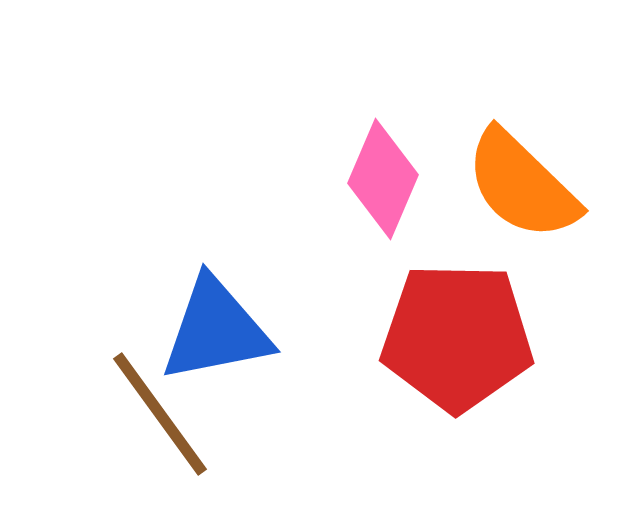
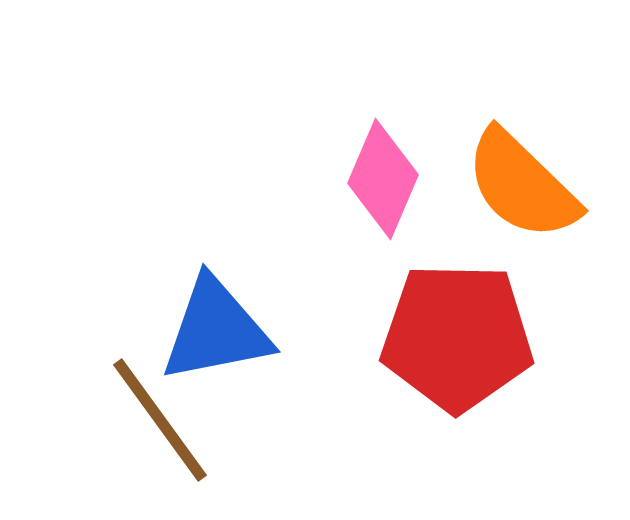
brown line: moved 6 px down
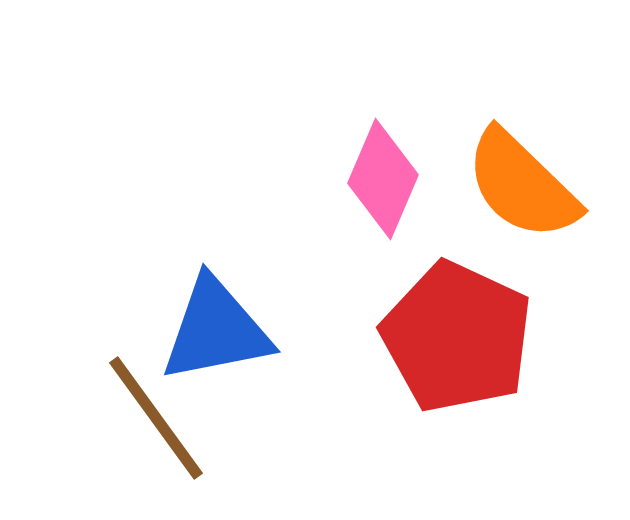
red pentagon: rotated 24 degrees clockwise
brown line: moved 4 px left, 2 px up
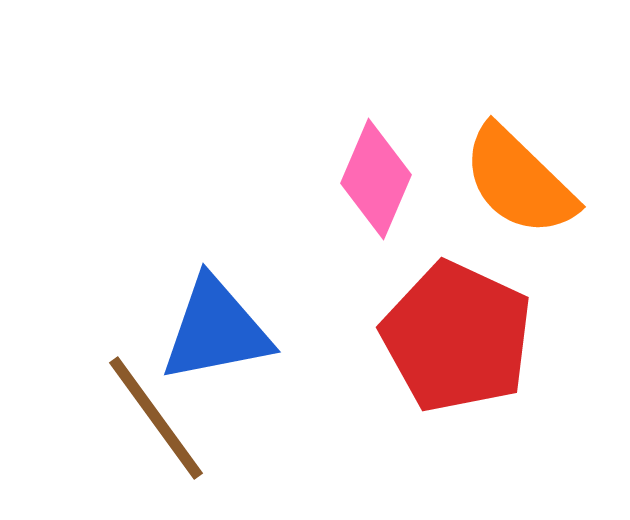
pink diamond: moved 7 px left
orange semicircle: moved 3 px left, 4 px up
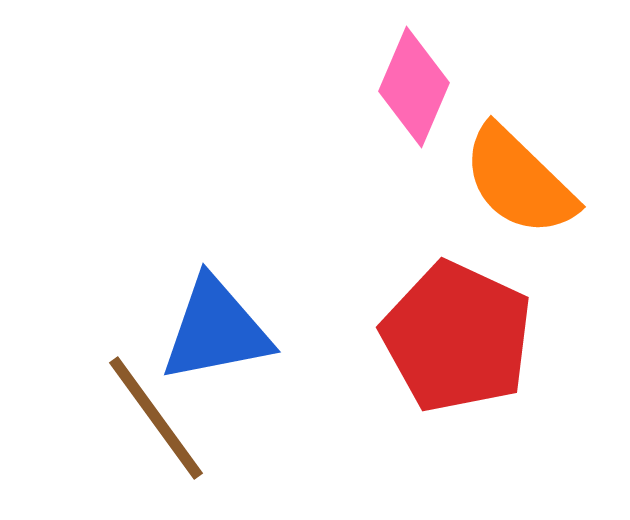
pink diamond: moved 38 px right, 92 px up
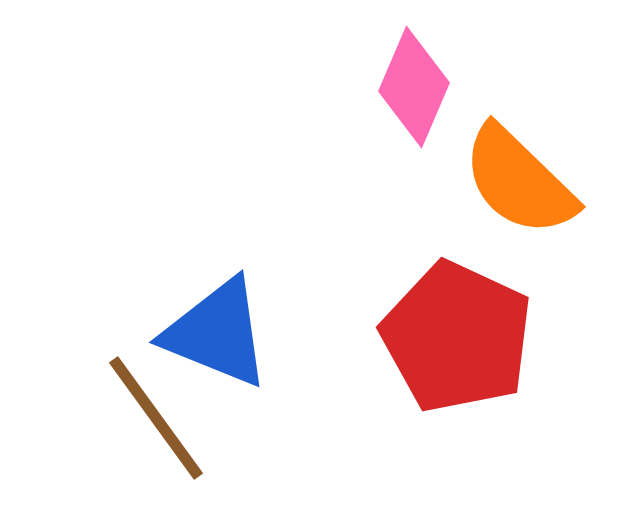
blue triangle: moved 1 px right, 3 px down; rotated 33 degrees clockwise
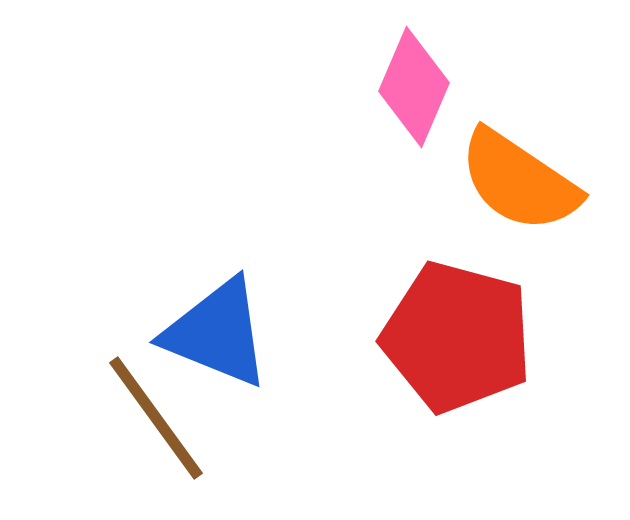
orange semicircle: rotated 10 degrees counterclockwise
red pentagon: rotated 10 degrees counterclockwise
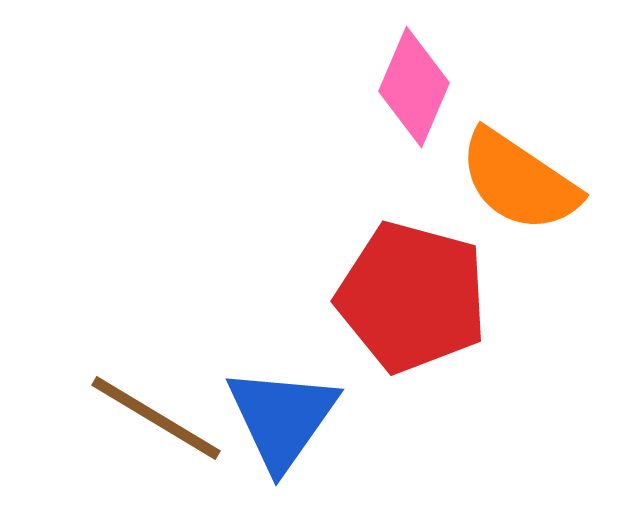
blue triangle: moved 65 px right, 85 px down; rotated 43 degrees clockwise
red pentagon: moved 45 px left, 40 px up
brown line: rotated 23 degrees counterclockwise
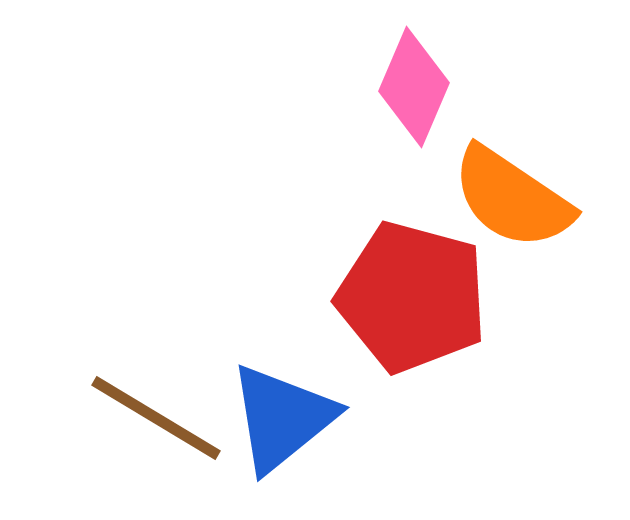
orange semicircle: moved 7 px left, 17 px down
blue triangle: rotated 16 degrees clockwise
